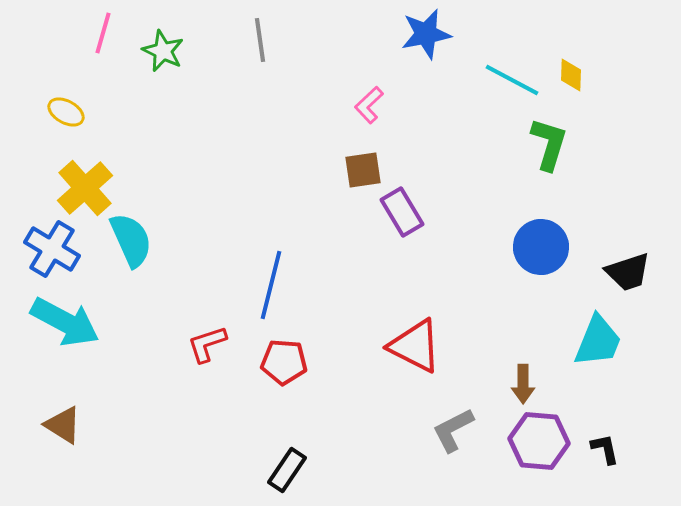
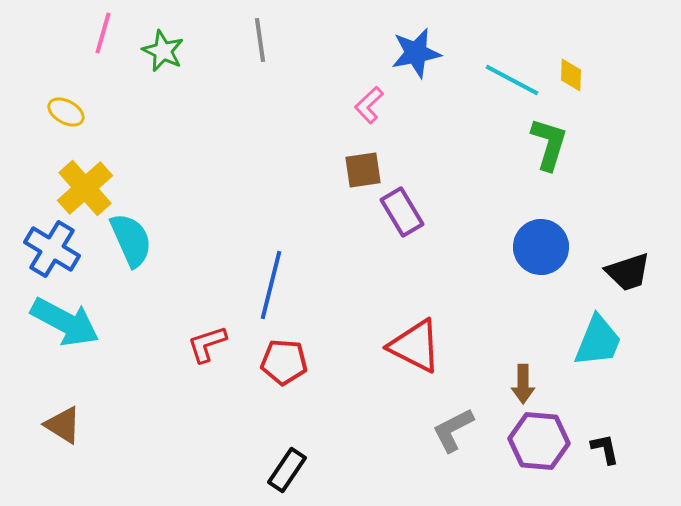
blue star: moved 10 px left, 19 px down
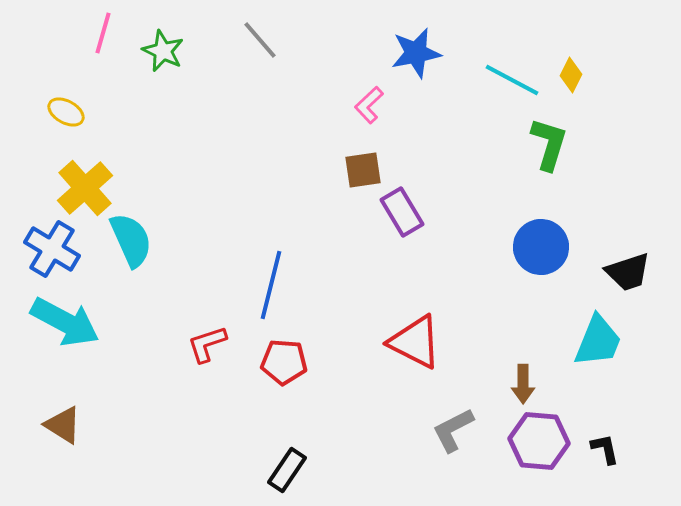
gray line: rotated 33 degrees counterclockwise
yellow diamond: rotated 24 degrees clockwise
red triangle: moved 4 px up
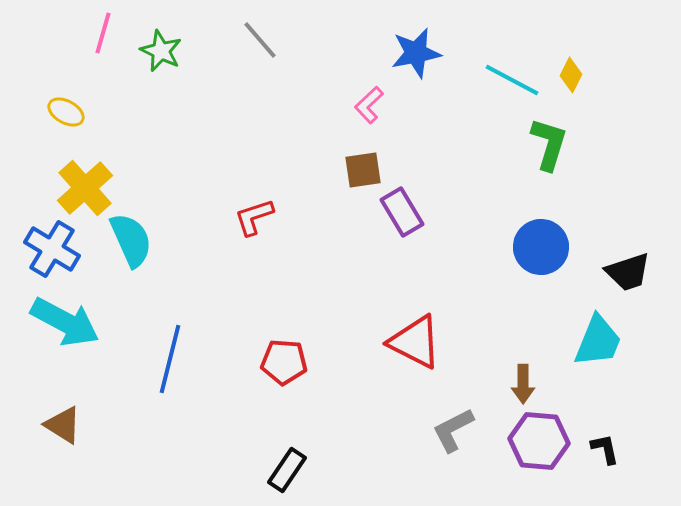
green star: moved 2 px left
blue line: moved 101 px left, 74 px down
red L-shape: moved 47 px right, 127 px up
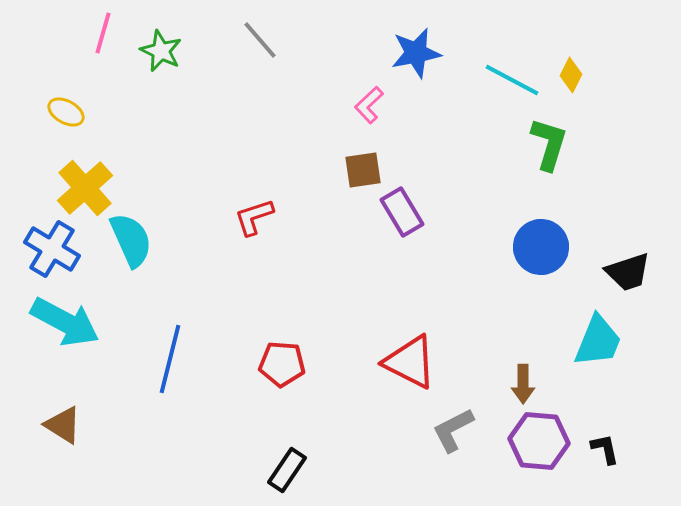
red triangle: moved 5 px left, 20 px down
red pentagon: moved 2 px left, 2 px down
